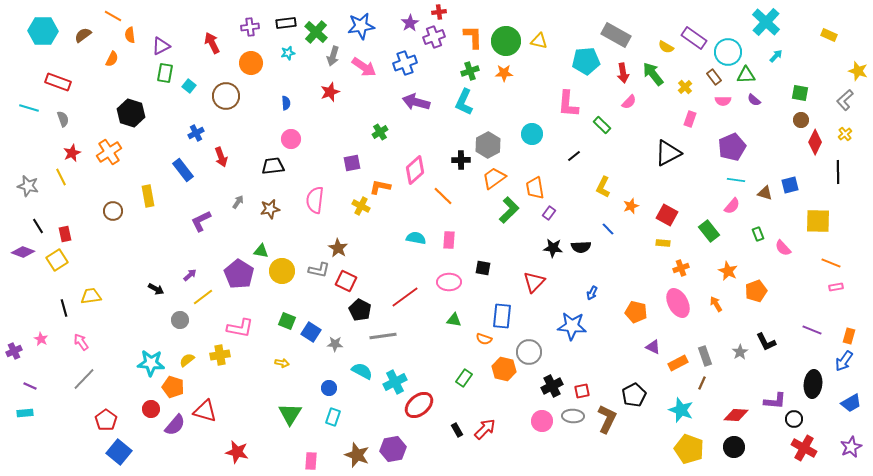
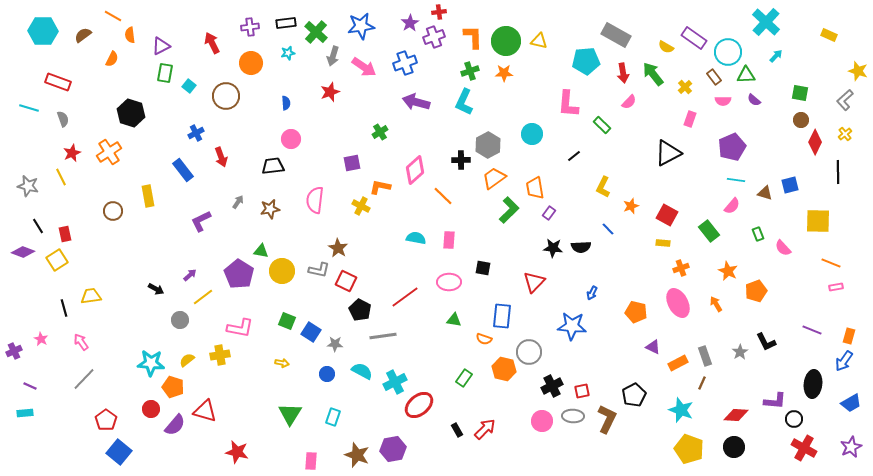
blue circle at (329, 388): moved 2 px left, 14 px up
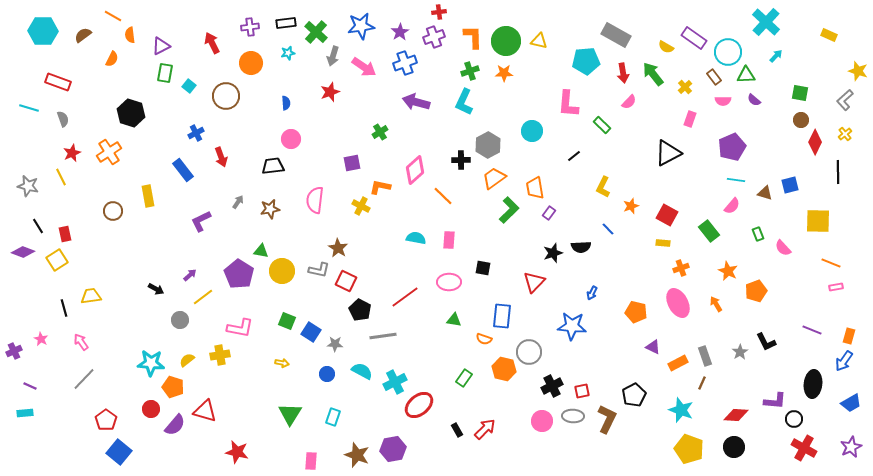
purple star at (410, 23): moved 10 px left, 9 px down
cyan circle at (532, 134): moved 3 px up
black star at (553, 248): moved 5 px down; rotated 24 degrees counterclockwise
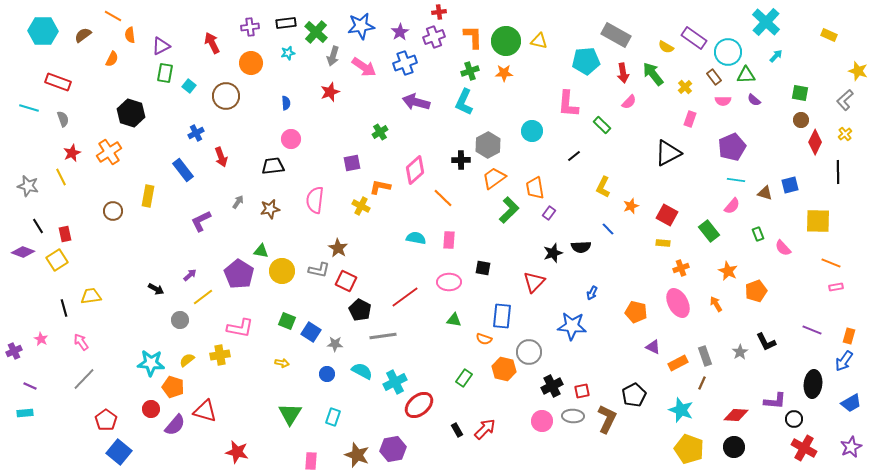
yellow rectangle at (148, 196): rotated 20 degrees clockwise
orange line at (443, 196): moved 2 px down
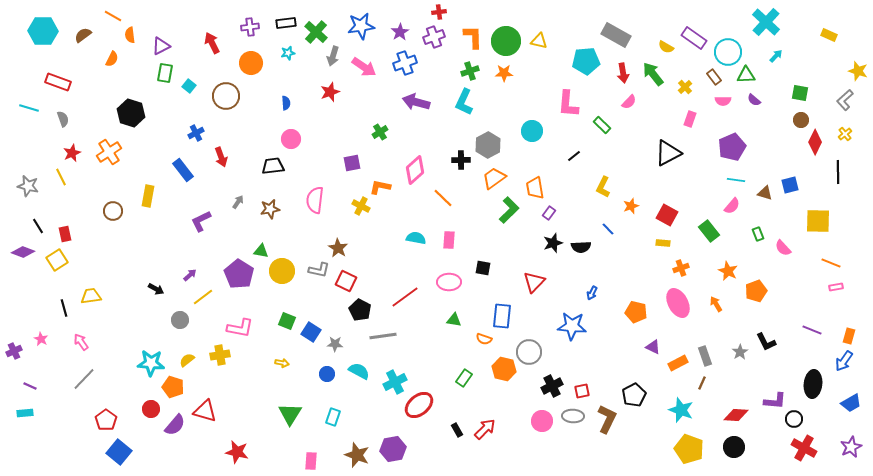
black star at (553, 253): moved 10 px up
cyan semicircle at (362, 371): moved 3 px left
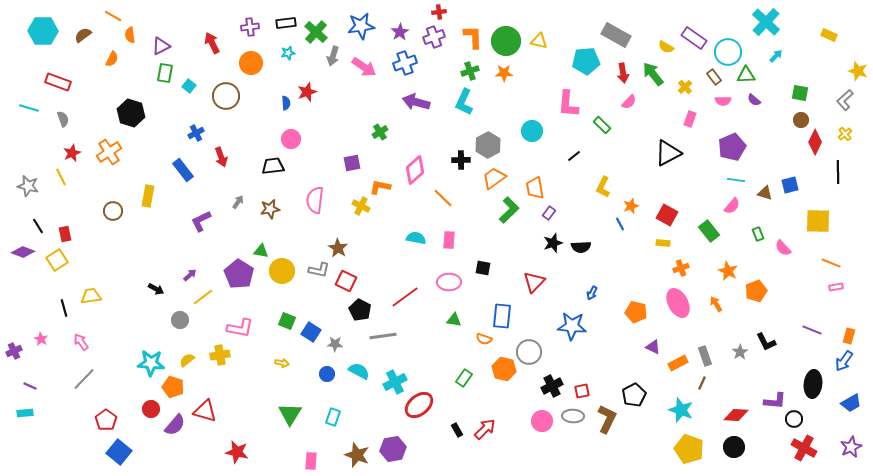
red star at (330, 92): moved 23 px left
blue line at (608, 229): moved 12 px right, 5 px up; rotated 16 degrees clockwise
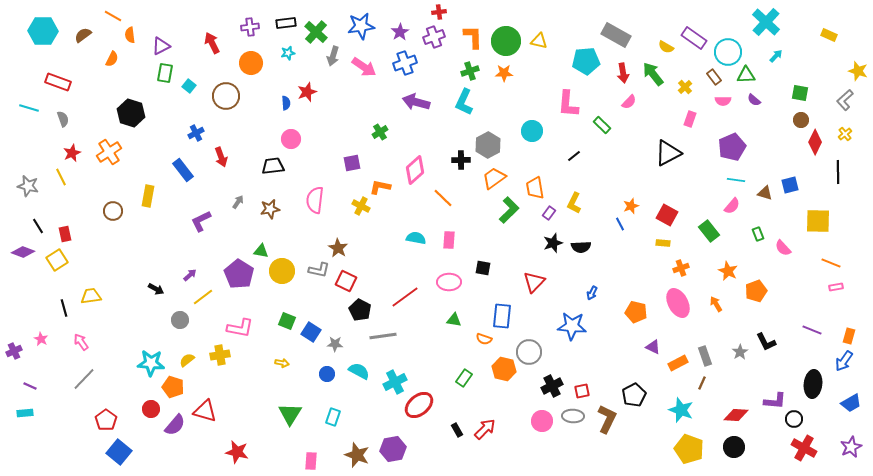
yellow L-shape at (603, 187): moved 29 px left, 16 px down
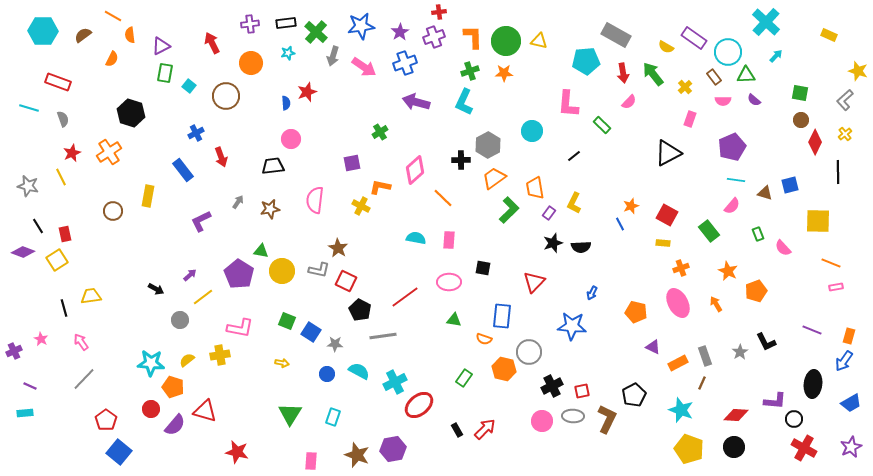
purple cross at (250, 27): moved 3 px up
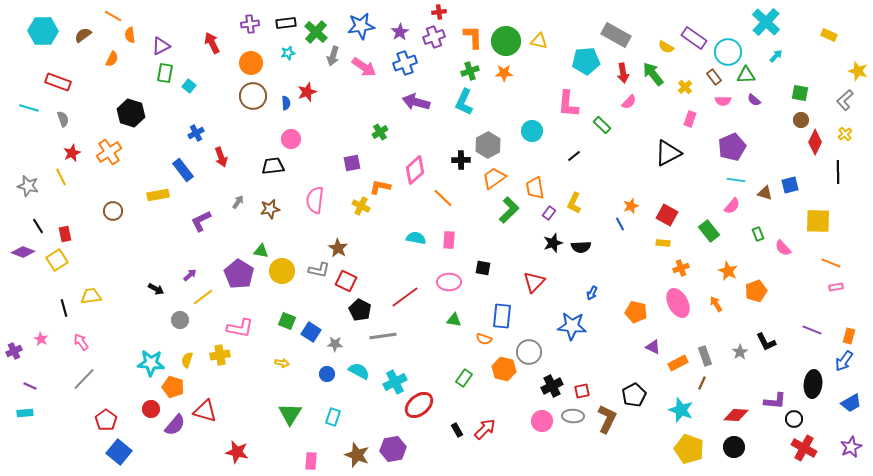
brown circle at (226, 96): moved 27 px right
yellow rectangle at (148, 196): moved 10 px right, 1 px up; rotated 70 degrees clockwise
yellow semicircle at (187, 360): rotated 35 degrees counterclockwise
